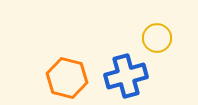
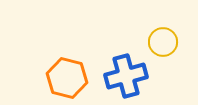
yellow circle: moved 6 px right, 4 px down
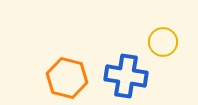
blue cross: rotated 24 degrees clockwise
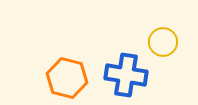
blue cross: moved 1 px up
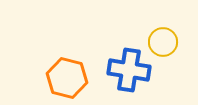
blue cross: moved 3 px right, 5 px up
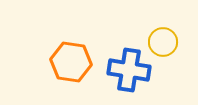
orange hexagon: moved 4 px right, 16 px up; rotated 6 degrees counterclockwise
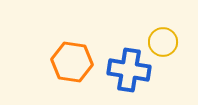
orange hexagon: moved 1 px right
